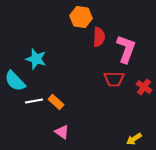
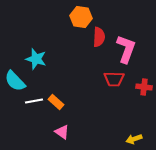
red cross: rotated 28 degrees counterclockwise
yellow arrow: rotated 14 degrees clockwise
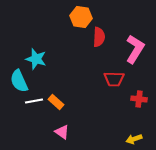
pink L-shape: moved 9 px right; rotated 12 degrees clockwise
cyan semicircle: moved 4 px right; rotated 20 degrees clockwise
red cross: moved 5 px left, 12 px down
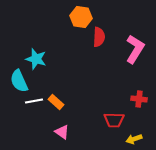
red trapezoid: moved 41 px down
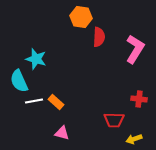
pink triangle: moved 1 px down; rotated 21 degrees counterclockwise
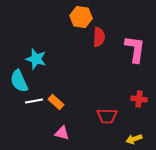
pink L-shape: rotated 24 degrees counterclockwise
red trapezoid: moved 7 px left, 4 px up
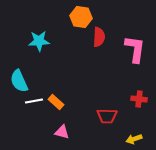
cyan star: moved 3 px right, 18 px up; rotated 20 degrees counterclockwise
pink triangle: moved 1 px up
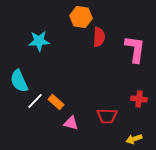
white line: moved 1 px right; rotated 36 degrees counterclockwise
pink triangle: moved 9 px right, 9 px up
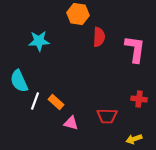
orange hexagon: moved 3 px left, 3 px up
white line: rotated 24 degrees counterclockwise
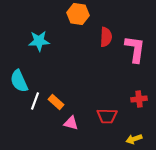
red semicircle: moved 7 px right
red cross: rotated 14 degrees counterclockwise
